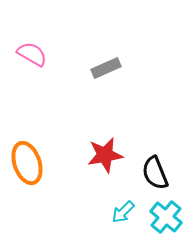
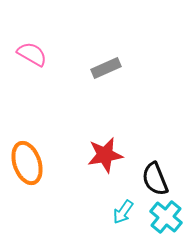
black semicircle: moved 6 px down
cyan arrow: rotated 10 degrees counterclockwise
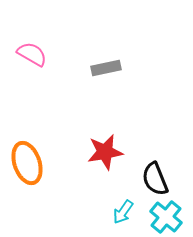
gray rectangle: rotated 12 degrees clockwise
red star: moved 3 px up
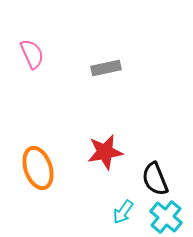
pink semicircle: rotated 36 degrees clockwise
orange ellipse: moved 11 px right, 5 px down
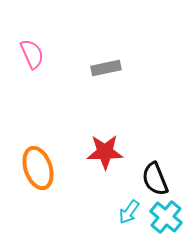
red star: rotated 9 degrees clockwise
cyan arrow: moved 6 px right
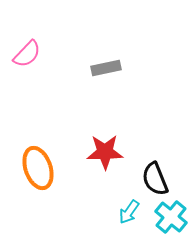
pink semicircle: moved 5 px left; rotated 68 degrees clockwise
cyan cross: moved 5 px right
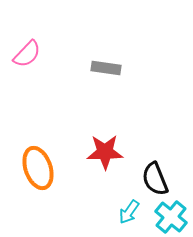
gray rectangle: rotated 20 degrees clockwise
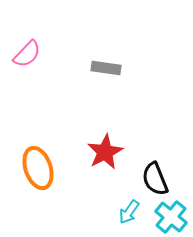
red star: rotated 27 degrees counterclockwise
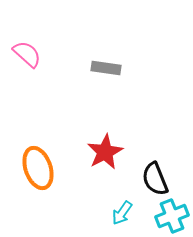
pink semicircle: rotated 92 degrees counterclockwise
cyan arrow: moved 7 px left, 1 px down
cyan cross: moved 1 px right, 1 px up; rotated 28 degrees clockwise
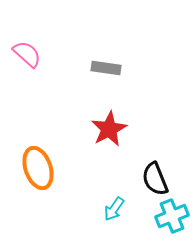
red star: moved 4 px right, 23 px up
cyan arrow: moved 8 px left, 4 px up
